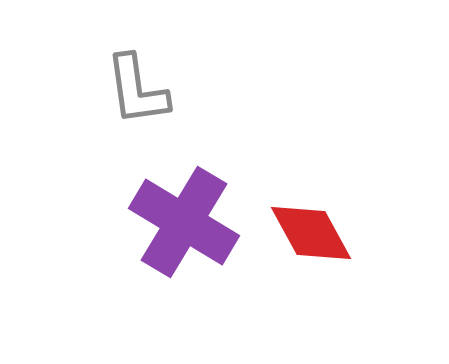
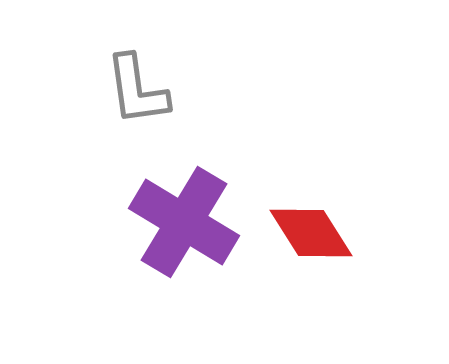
red diamond: rotated 4 degrees counterclockwise
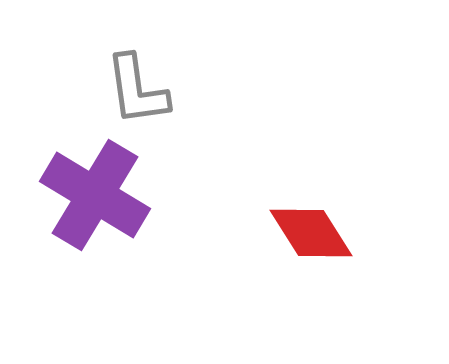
purple cross: moved 89 px left, 27 px up
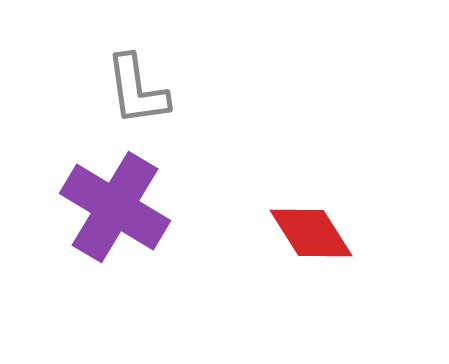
purple cross: moved 20 px right, 12 px down
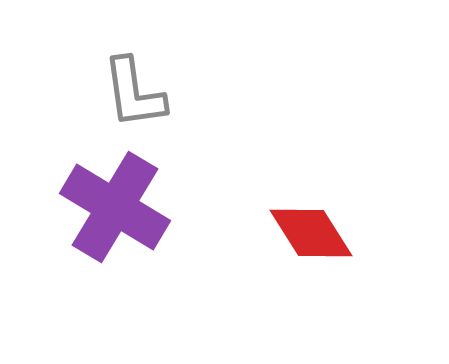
gray L-shape: moved 3 px left, 3 px down
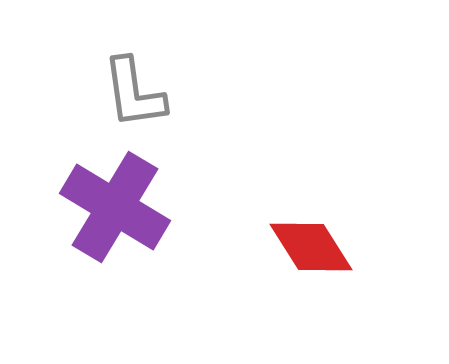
red diamond: moved 14 px down
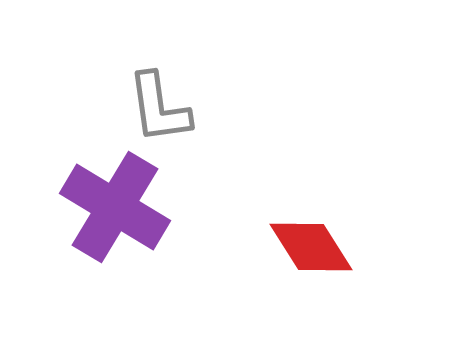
gray L-shape: moved 25 px right, 15 px down
